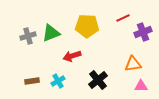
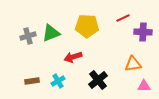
purple cross: rotated 24 degrees clockwise
red arrow: moved 1 px right, 1 px down
pink triangle: moved 3 px right
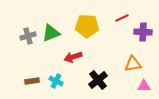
red line: moved 1 px left
cyan cross: moved 2 px left; rotated 32 degrees counterclockwise
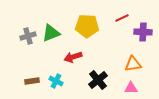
pink triangle: moved 13 px left, 2 px down
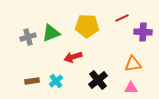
gray cross: moved 1 px down
cyan cross: rotated 24 degrees clockwise
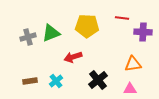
red line: rotated 32 degrees clockwise
brown rectangle: moved 2 px left
pink triangle: moved 1 px left, 1 px down
